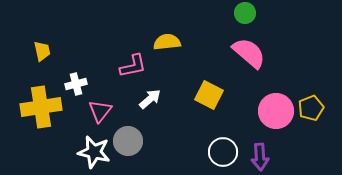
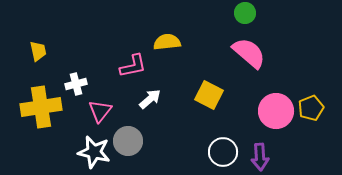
yellow trapezoid: moved 4 px left
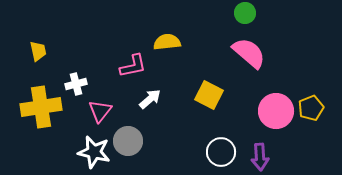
white circle: moved 2 px left
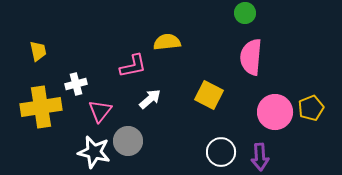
pink semicircle: moved 2 px right, 4 px down; rotated 126 degrees counterclockwise
pink circle: moved 1 px left, 1 px down
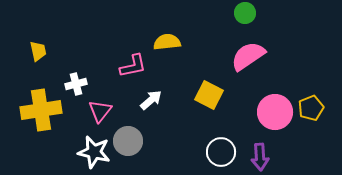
pink semicircle: moved 3 px left, 1 px up; rotated 51 degrees clockwise
white arrow: moved 1 px right, 1 px down
yellow cross: moved 3 px down
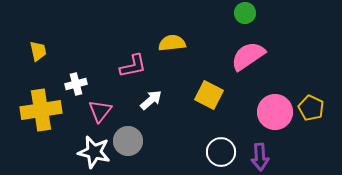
yellow semicircle: moved 5 px right, 1 px down
yellow pentagon: rotated 25 degrees counterclockwise
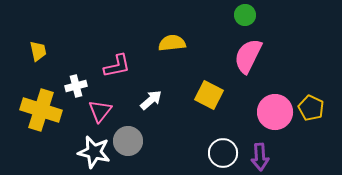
green circle: moved 2 px down
pink semicircle: rotated 30 degrees counterclockwise
pink L-shape: moved 16 px left
white cross: moved 2 px down
yellow cross: rotated 27 degrees clockwise
white circle: moved 2 px right, 1 px down
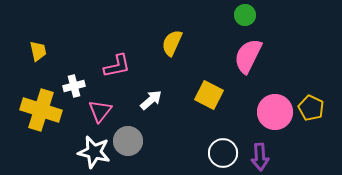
yellow semicircle: rotated 60 degrees counterclockwise
white cross: moved 2 px left
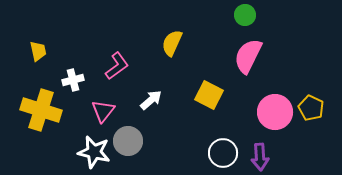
pink L-shape: rotated 24 degrees counterclockwise
white cross: moved 1 px left, 6 px up
pink triangle: moved 3 px right
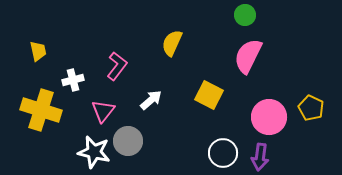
pink L-shape: rotated 16 degrees counterclockwise
pink circle: moved 6 px left, 5 px down
purple arrow: rotated 12 degrees clockwise
